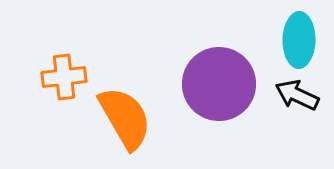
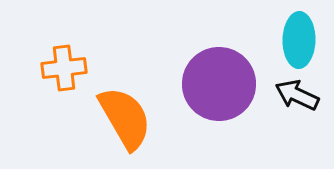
orange cross: moved 9 px up
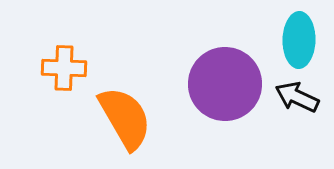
orange cross: rotated 9 degrees clockwise
purple circle: moved 6 px right
black arrow: moved 2 px down
